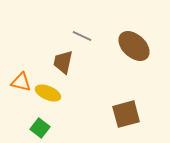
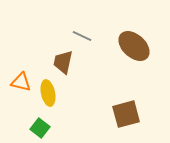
yellow ellipse: rotated 55 degrees clockwise
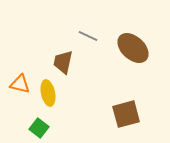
gray line: moved 6 px right
brown ellipse: moved 1 px left, 2 px down
orange triangle: moved 1 px left, 2 px down
green square: moved 1 px left
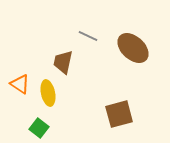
orange triangle: rotated 20 degrees clockwise
brown square: moved 7 px left
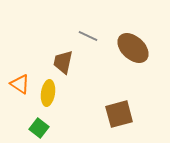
yellow ellipse: rotated 20 degrees clockwise
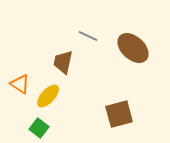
yellow ellipse: moved 3 px down; rotated 35 degrees clockwise
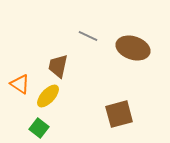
brown ellipse: rotated 24 degrees counterclockwise
brown trapezoid: moved 5 px left, 4 px down
